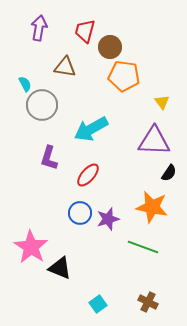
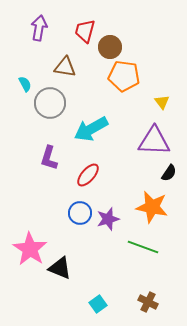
gray circle: moved 8 px right, 2 px up
pink star: moved 1 px left, 2 px down
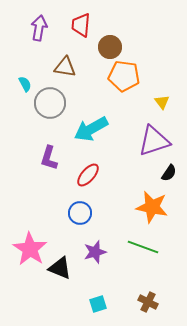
red trapezoid: moved 4 px left, 6 px up; rotated 10 degrees counterclockwise
purple triangle: rotated 20 degrees counterclockwise
purple star: moved 13 px left, 33 px down
cyan square: rotated 18 degrees clockwise
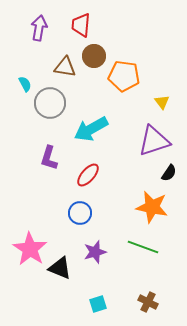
brown circle: moved 16 px left, 9 px down
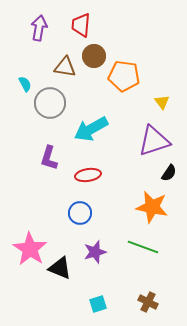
red ellipse: rotated 40 degrees clockwise
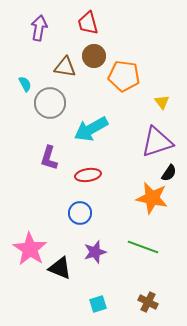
red trapezoid: moved 7 px right, 2 px up; rotated 20 degrees counterclockwise
purple triangle: moved 3 px right, 1 px down
orange star: moved 9 px up
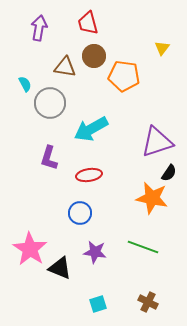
yellow triangle: moved 54 px up; rotated 14 degrees clockwise
red ellipse: moved 1 px right
purple star: rotated 25 degrees clockwise
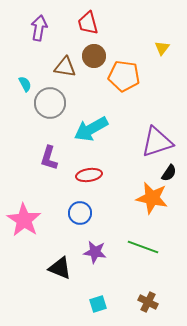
pink star: moved 6 px left, 29 px up
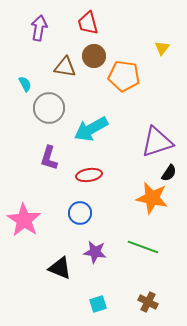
gray circle: moved 1 px left, 5 px down
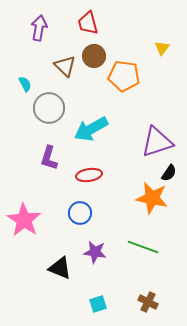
brown triangle: moved 1 px up; rotated 35 degrees clockwise
